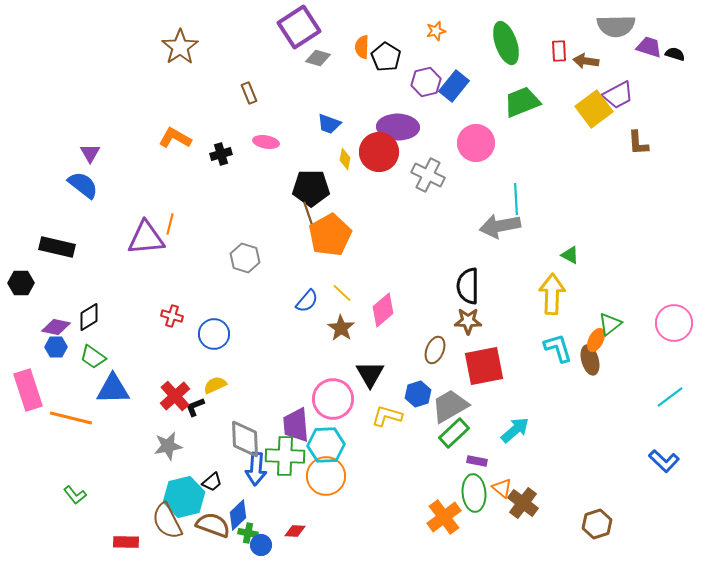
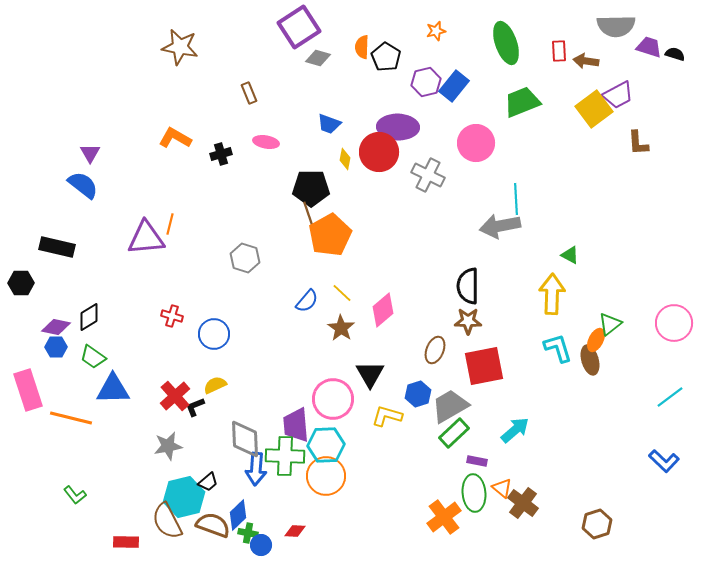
brown star at (180, 47): rotated 27 degrees counterclockwise
black trapezoid at (212, 482): moved 4 px left
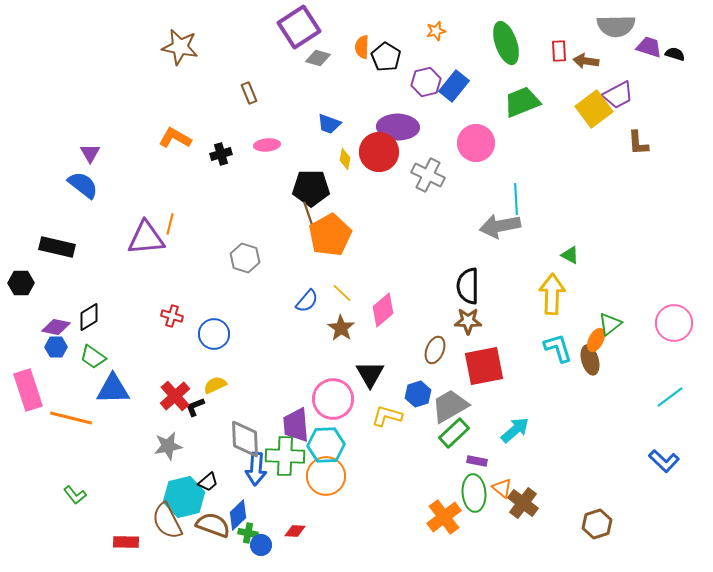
pink ellipse at (266, 142): moved 1 px right, 3 px down; rotated 15 degrees counterclockwise
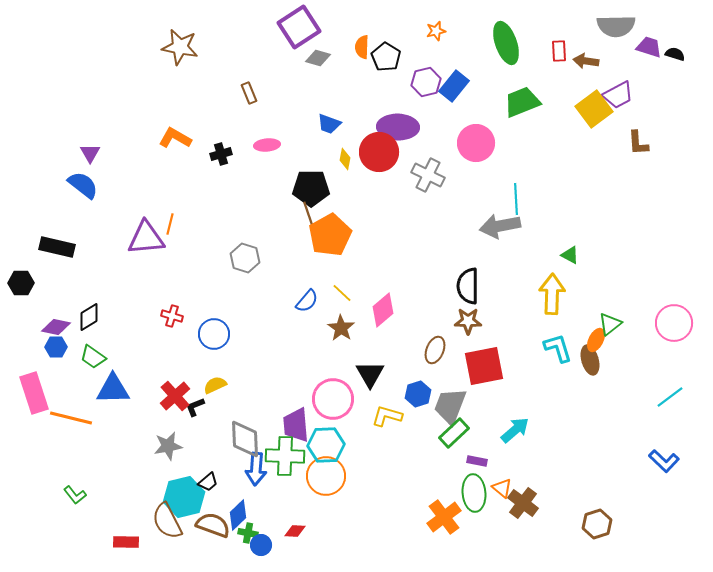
pink rectangle at (28, 390): moved 6 px right, 3 px down
gray trapezoid at (450, 406): rotated 39 degrees counterclockwise
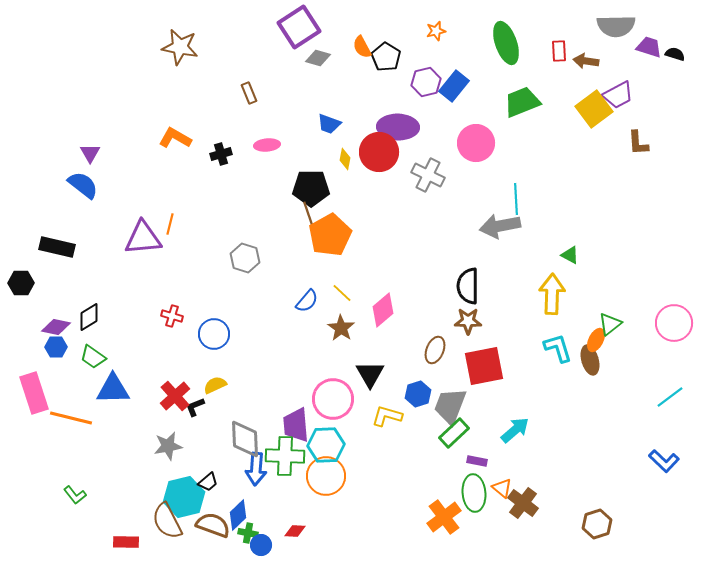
orange semicircle at (362, 47): rotated 30 degrees counterclockwise
purple triangle at (146, 238): moved 3 px left
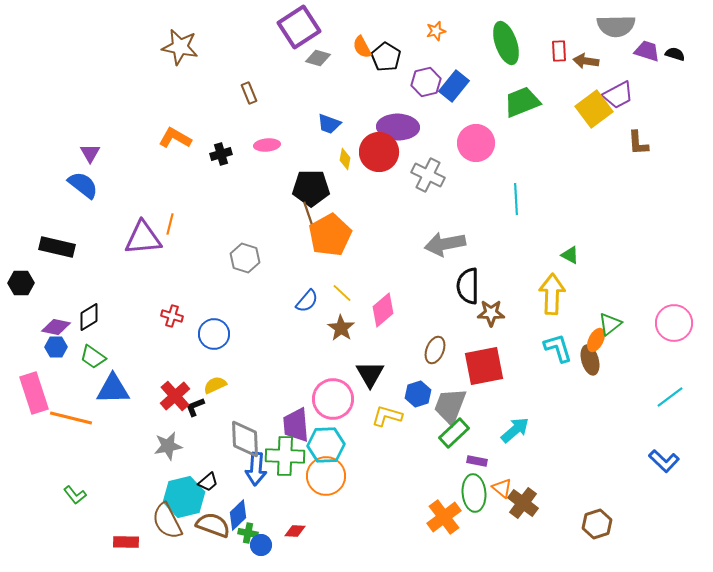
purple trapezoid at (649, 47): moved 2 px left, 4 px down
gray arrow at (500, 226): moved 55 px left, 18 px down
brown star at (468, 321): moved 23 px right, 8 px up
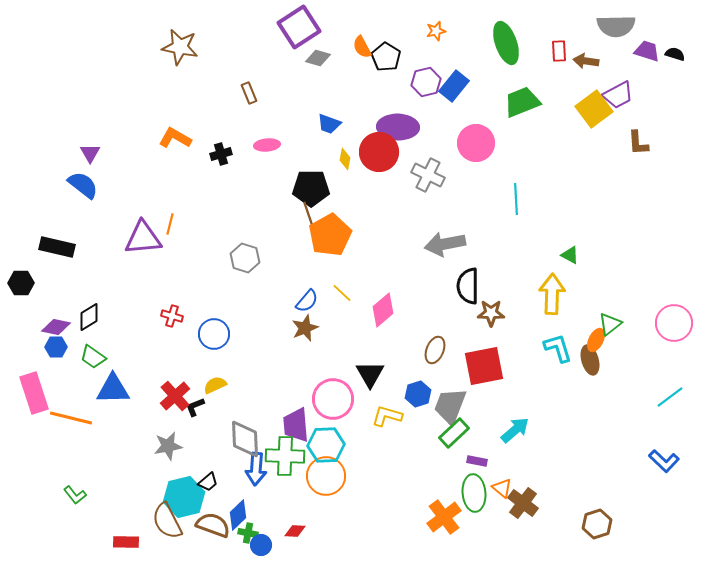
brown star at (341, 328): moved 36 px left; rotated 16 degrees clockwise
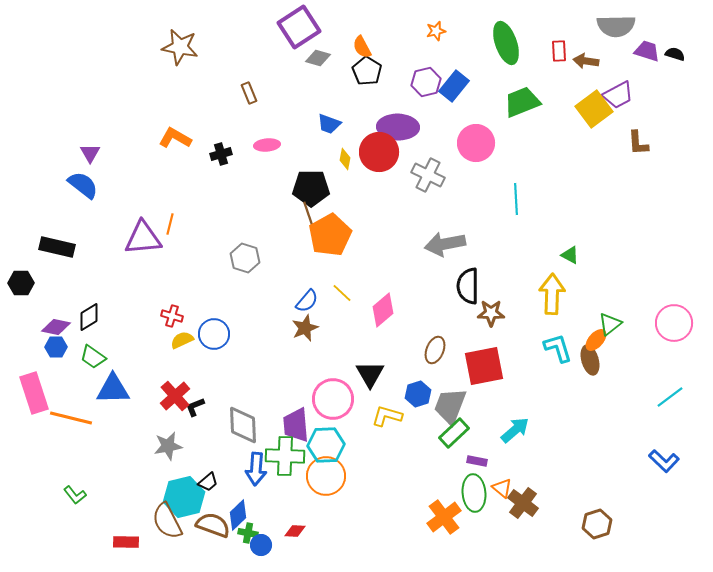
black pentagon at (386, 57): moved 19 px left, 14 px down
orange ellipse at (596, 340): rotated 15 degrees clockwise
yellow semicircle at (215, 385): moved 33 px left, 45 px up
gray diamond at (245, 439): moved 2 px left, 14 px up
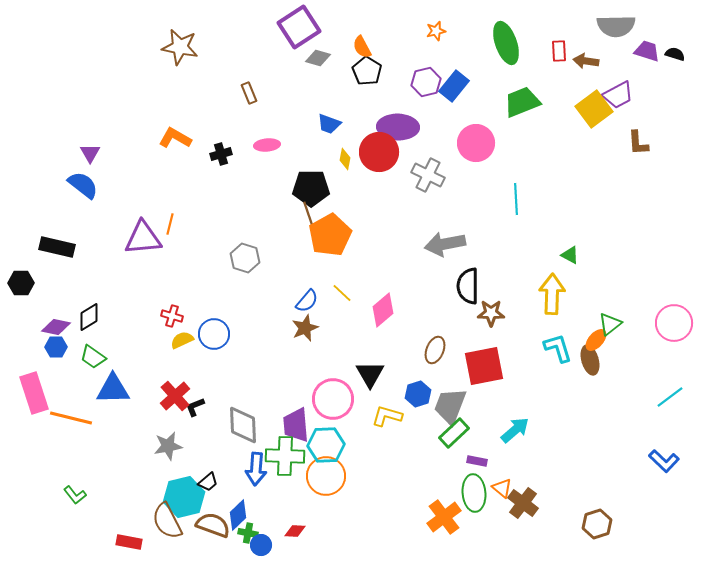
red rectangle at (126, 542): moved 3 px right; rotated 10 degrees clockwise
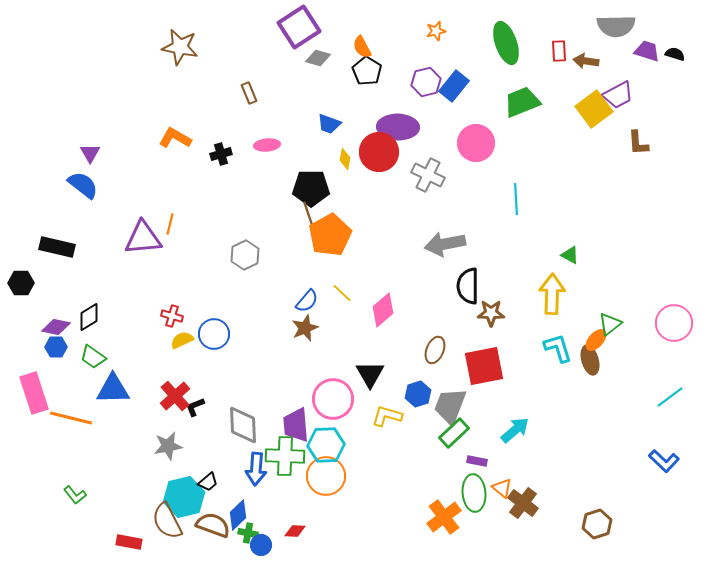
gray hexagon at (245, 258): moved 3 px up; rotated 16 degrees clockwise
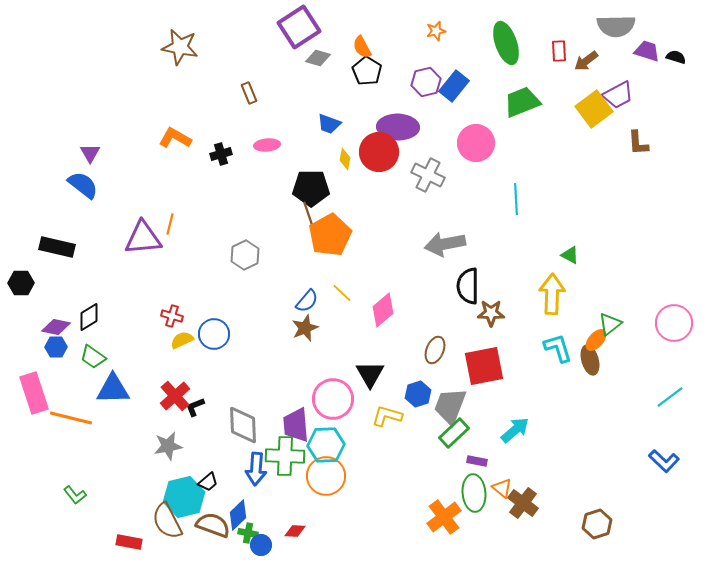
black semicircle at (675, 54): moved 1 px right, 3 px down
brown arrow at (586, 61): rotated 45 degrees counterclockwise
